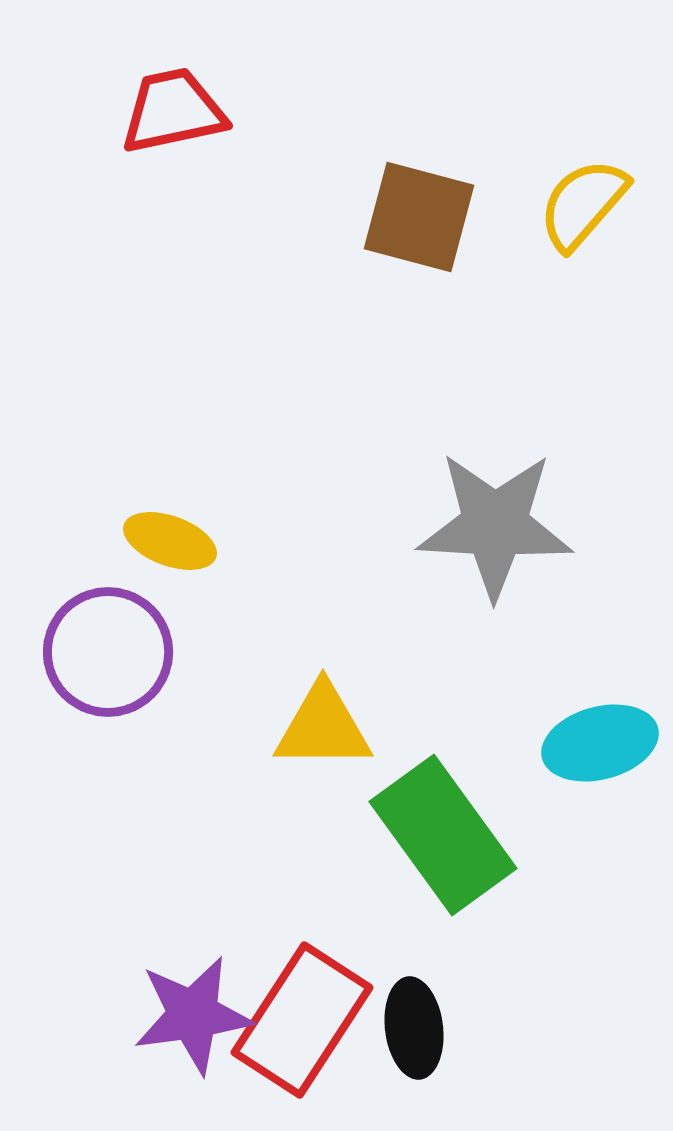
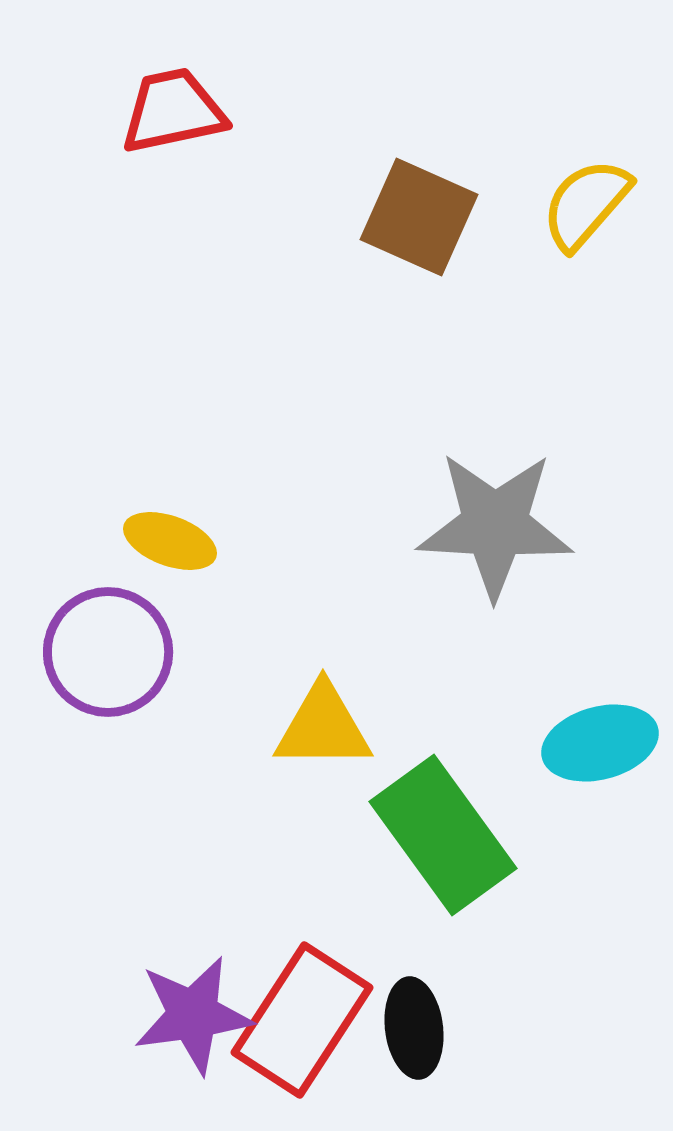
yellow semicircle: moved 3 px right
brown square: rotated 9 degrees clockwise
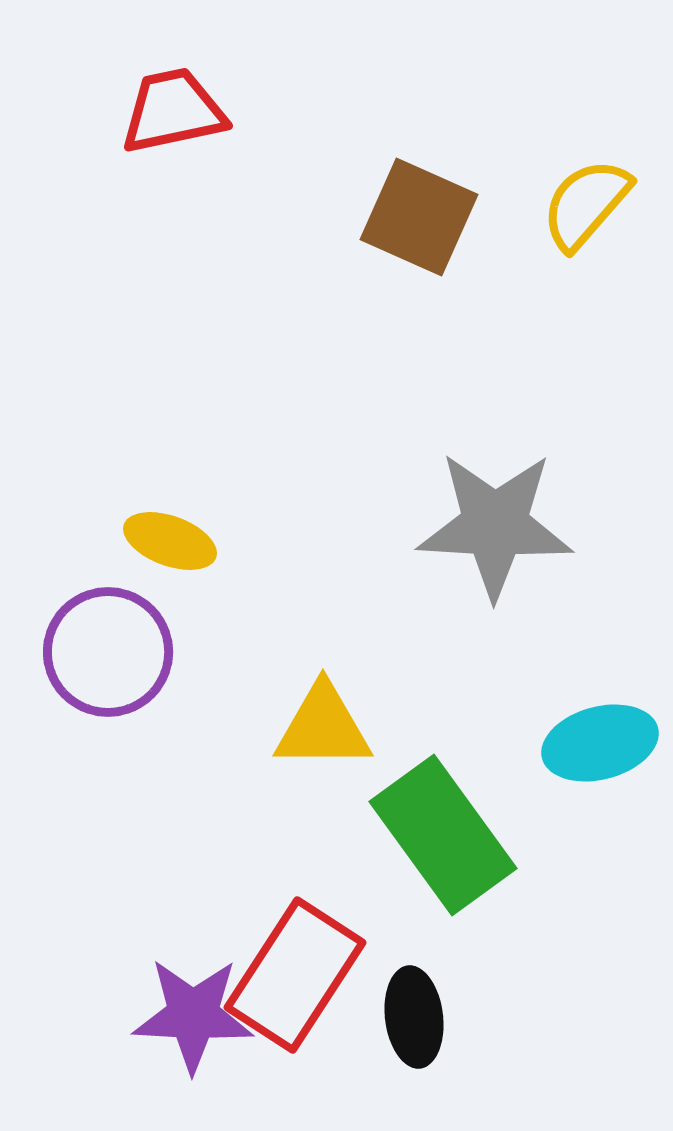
purple star: rotated 11 degrees clockwise
red rectangle: moved 7 px left, 45 px up
black ellipse: moved 11 px up
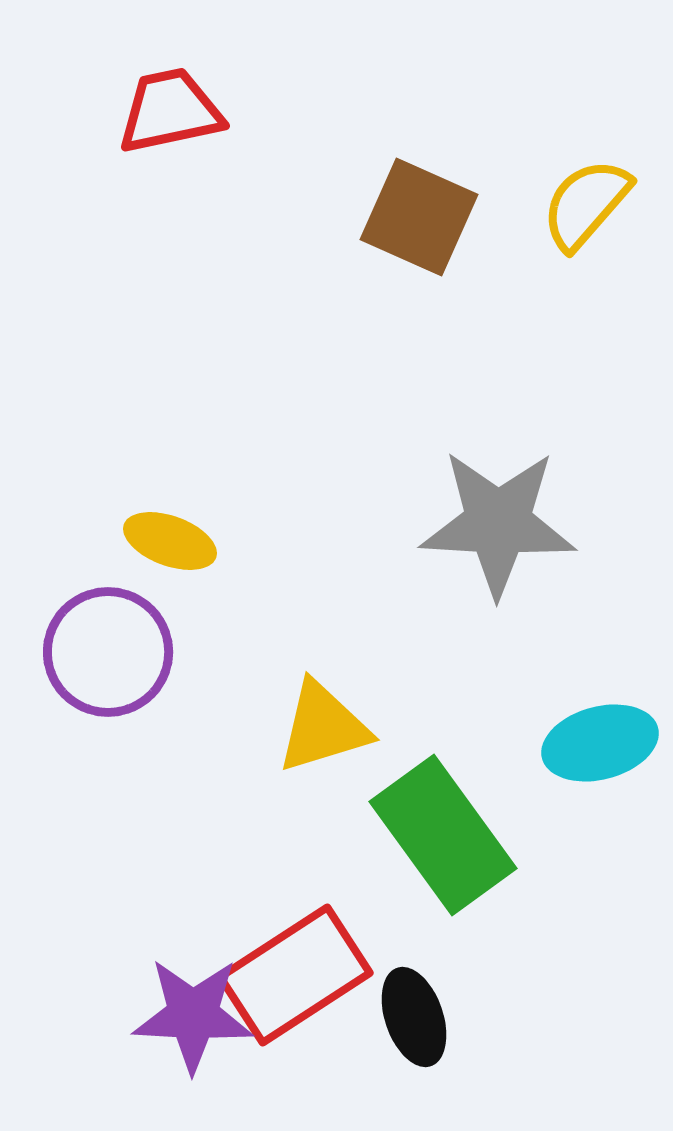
red trapezoid: moved 3 px left
gray star: moved 3 px right, 2 px up
yellow triangle: rotated 17 degrees counterclockwise
red rectangle: rotated 24 degrees clockwise
black ellipse: rotated 12 degrees counterclockwise
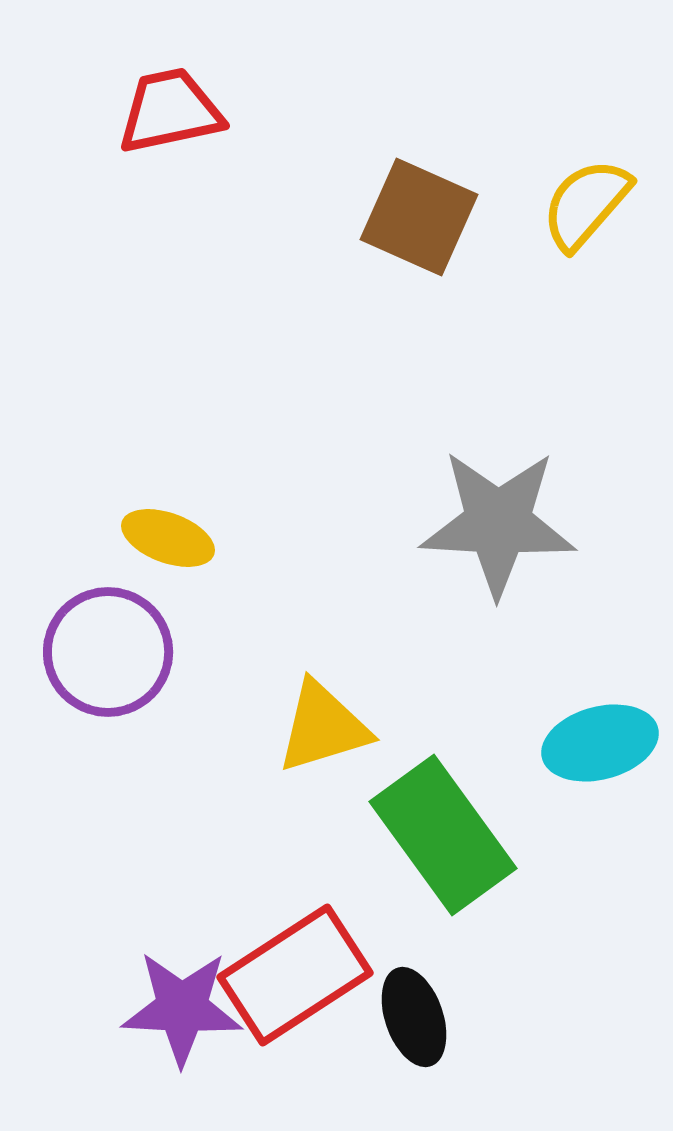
yellow ellipse: moved 2 px left, 3 px up
purple star: moved 11 px left, 7 px up
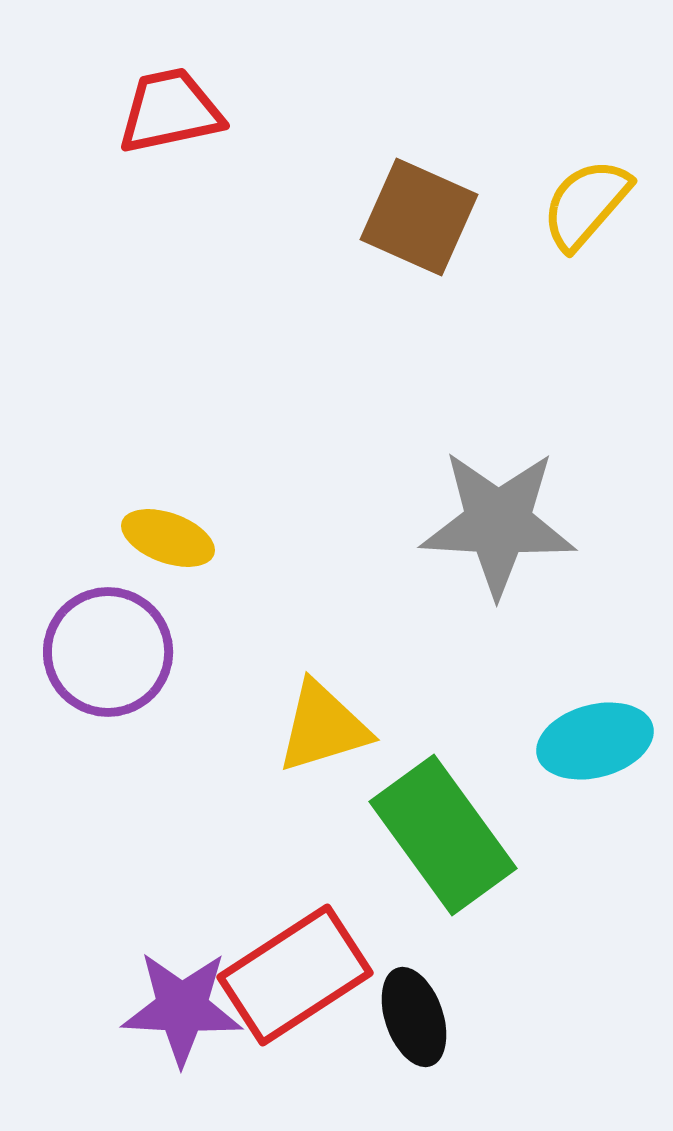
cyan ellipse: moved 5 px left, 2 px up
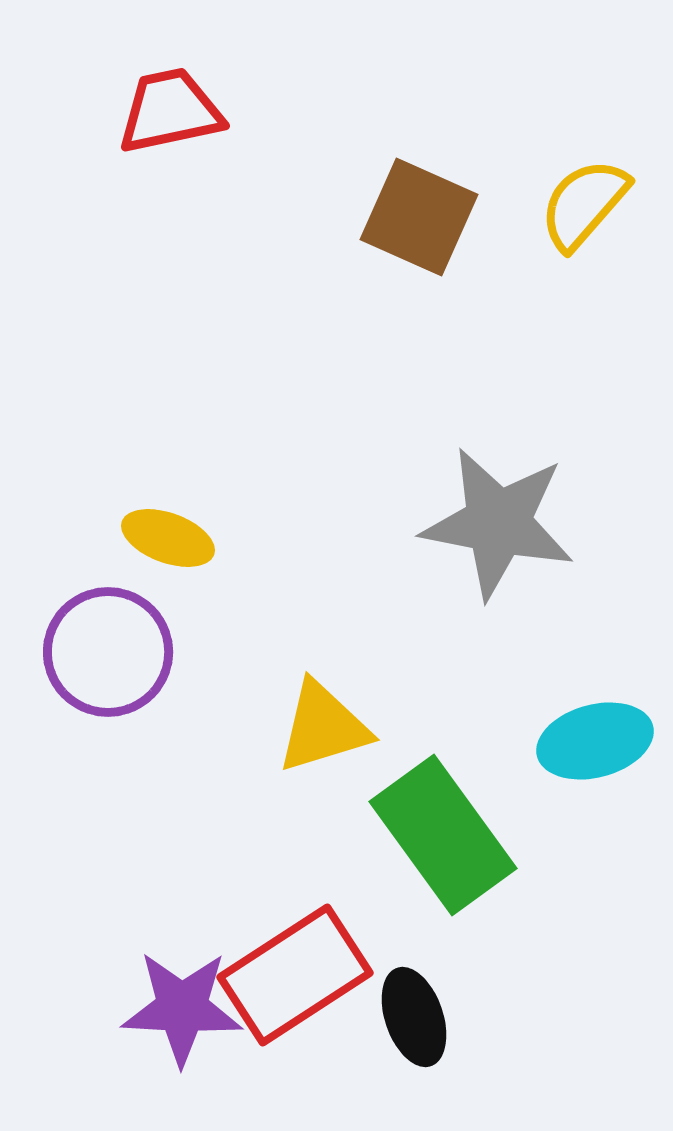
yellow semicircle: moved 2 px left
gray star: rotated 8 degrees clockwise
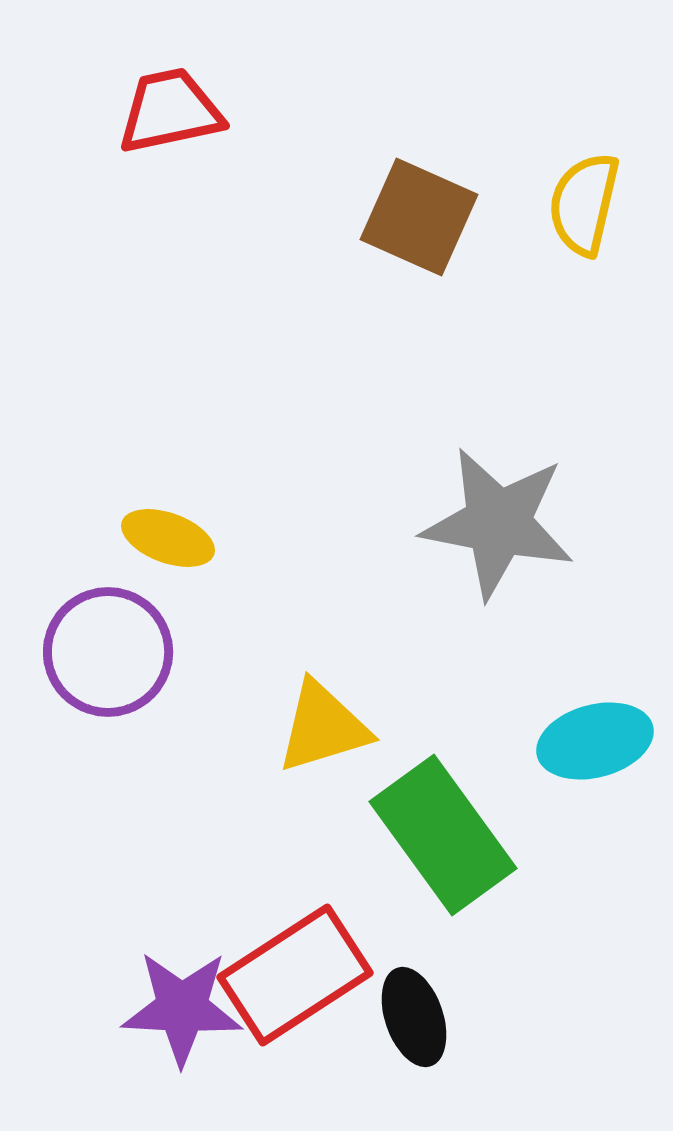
yellow semicircle: rotated 28 degrees counterclockwise
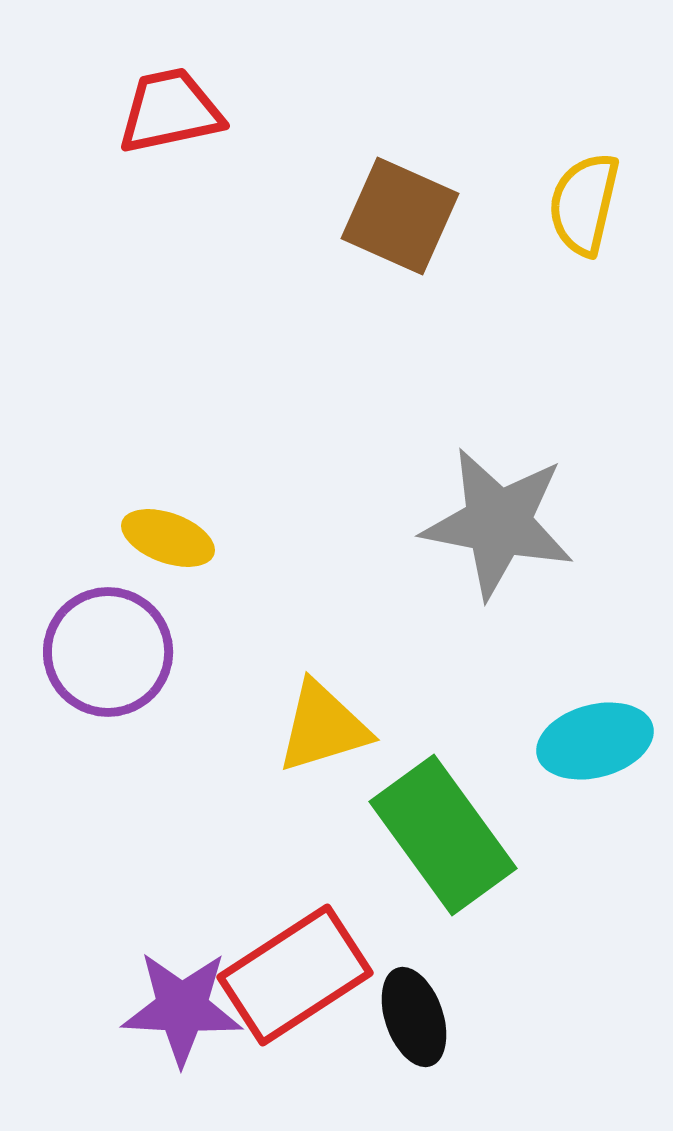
brown square: moved 19 px left, 1 px up
